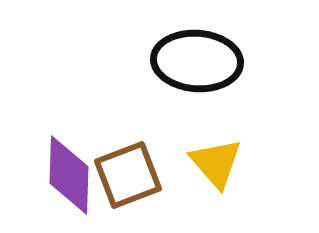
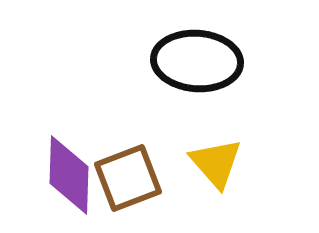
brown square: moved 3 px down
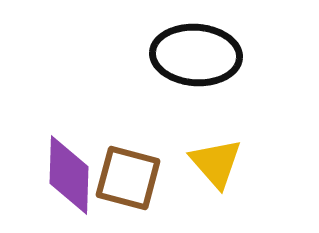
black ellipse: moved 1 px left, 6 px up
brown square: rotated 36 degrees clockwise
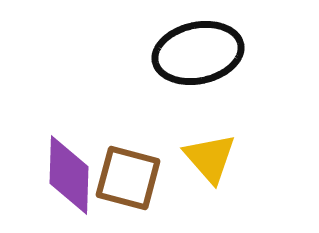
black ellipse: moved 2 px right, 2 px up; rotated 16 degrees counterclockwise
yellow triangle: moved 6 px left, 5 px up
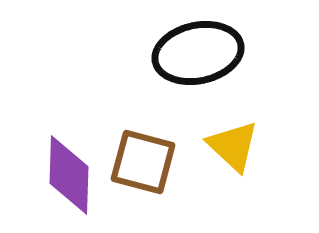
yellow triangle: moved 23 px right, 12 px up; rotated 6 degrees counterclockwise
brown square: moved 15 px right, 16 px up
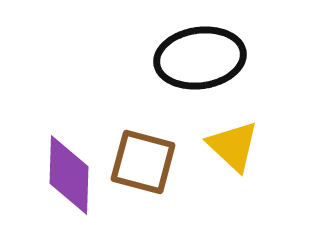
black ellipse: moved 2 px right, 5 px down; rotated 4 degrees clockwise
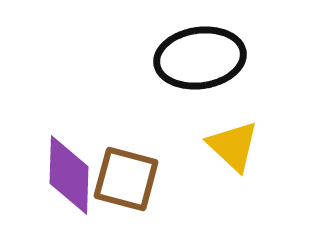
brown square: moved 17 px left, 17 px down
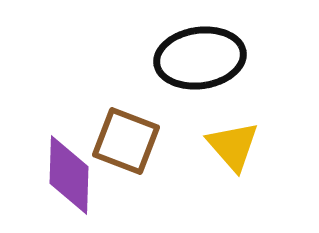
yellow triangle: rotated 6 degrees clockwise
brown square: moved 38 px up; rotated 6 degrees clockwise
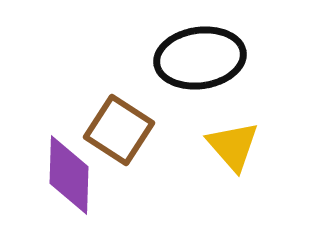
brown square: moved 7 px left, 11 px up; rotated 12 degrees clockwise
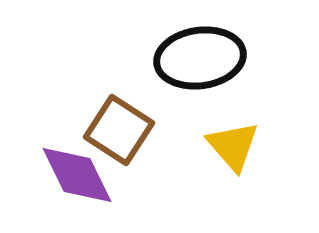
purple diamond: moved 8 px right; rotated 28 degrees counterclockwise
